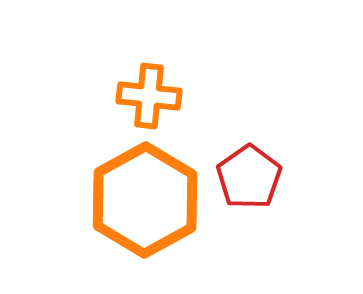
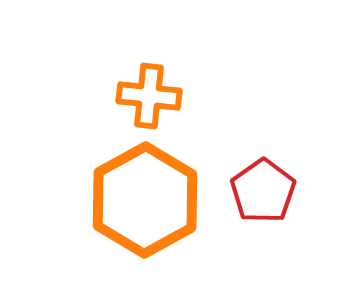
red pentagon: moved 14 px right, 14 px down
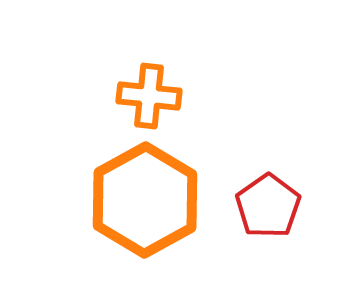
red pentagon: moved 5 px right, 15 px down
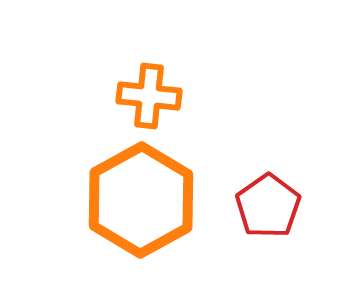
orange hexagon: moved 4 px left
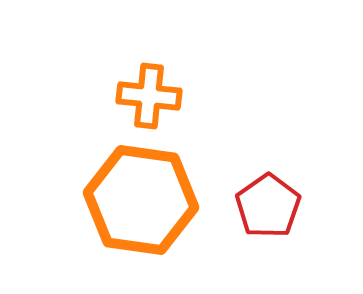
orange hexagon: rotated 23 degrees counterclockwise
